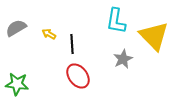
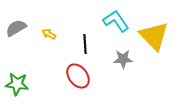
cyan L-shape: rotated 136 degrees clockwise
black line: moved 13 px right
gray star: rotated 24 degrees clockwise
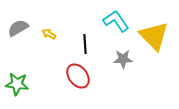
gray semicircle: moved 2 px right
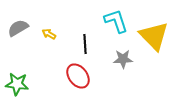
cyan L-shape: rotated 16 degrees clockwise
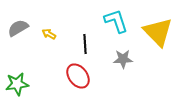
yellow triangle: moved 4 px right, 4 px up
green star: rotated 15 degrees counterclockwise
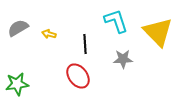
yellow arrow: rotated 16 degrees counterclockwise
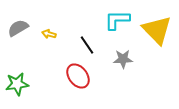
cyan L-shape: moved 1 px right, 1 px up; rotated 72 degrees counterclockwise
yellow triangle: moved 1 px left, 2 px up
black line: moved 2 px right, 1 px down; rotated 30 degrees counterclockwise
